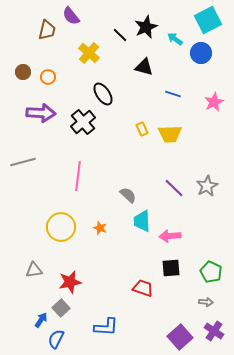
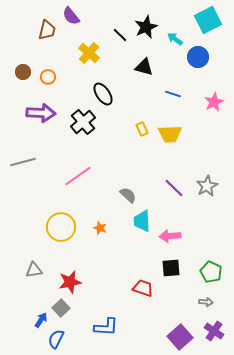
blue circle: moved 3 px left, 4 px down
pink line: rotated 48 degrees clockwise
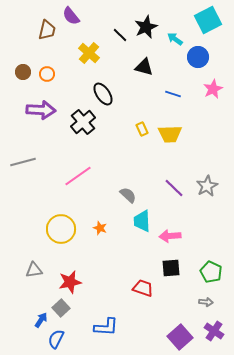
orange circle: moved 1 px left, 3 px up
pink star: moved 1 px left, 13 px up
purple arrow: moved 3 px up
yellow circle: moved 2 px down
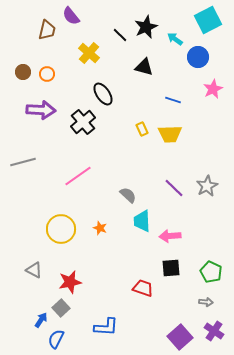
blue line: moved 6 px down
gray triangle: rotated 36 degrees clockwise
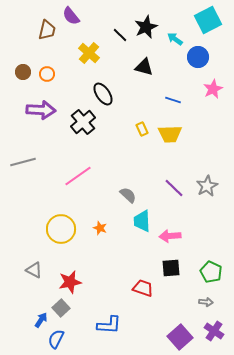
blue L-shape: moved 3 px right, 2 px up
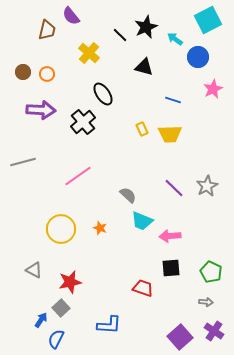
cyan trapezoid: rotated 65 degrees counterclockwise
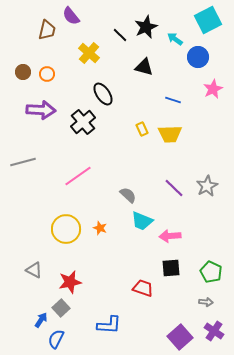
yellow circle: moved 5 px right
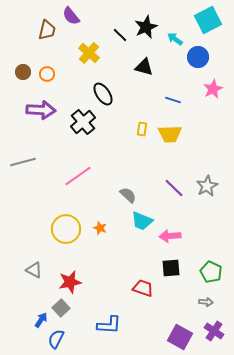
yellow rectangle: rotated 32 degrees clockwise
purple square: rotated 20 degrees counterclockwise
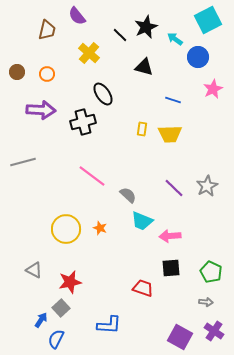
purple semicircle: moved 6 px right
brown circle: moved 6 px left
black cross: rotated 25 degrees clockwise
pink line: moved 14 px right; rotated 72 degrees clockwise
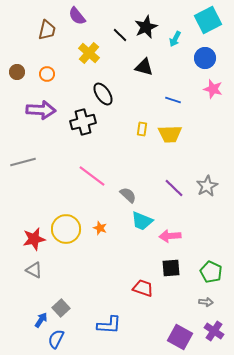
cyan arrow: rotated 98 degrees counterclockwise
blue circle: moved 7 px right, 1 px down
pink star: rotated 30 degrees counterclockwise
red star: moved 36 px left, 43 px up
